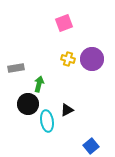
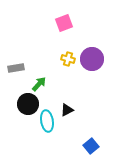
green arrow: rotated 28 degrees clockwise
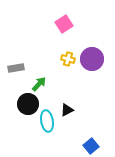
pink square: moved 1 px down; rotated 12 degrees counterclockwise
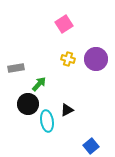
purple circle: moved 4 px right
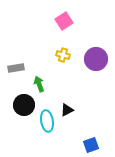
pink square: moved 3 px up
yellow cross: moved 5 px left, 4 px up
green arrow: rotated 63 degrees counterclockwise
black circle: moved 4 px left, 1 px down
blue square: moved 1 px up; rotated 21 degrees clockwise
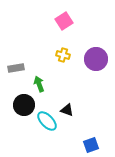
black triangle: rotated 48 degrees clockwise
cyan ellipse: rotated 35 degrees counterclockwise
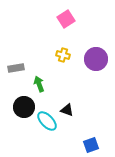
pink square: moved 2 px right, 2 px up
black circle: moved 2 px down
